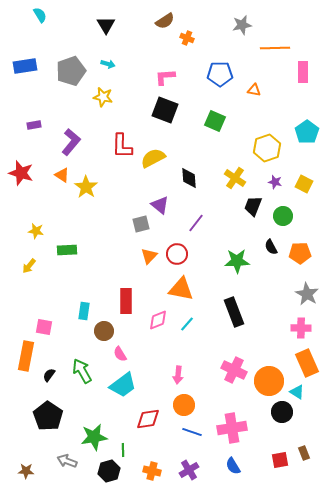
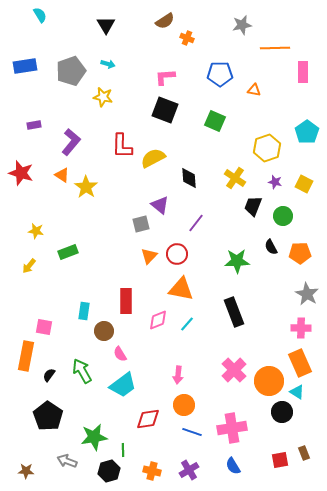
green rectangle at (67, 250): moved 1 px right, 2 px down; rotated 18 degrees counterclockwise
orange rectangle at (307, 363): moved 7 px left
pink cross at (234, 370): rotated 20 degrees clockwise
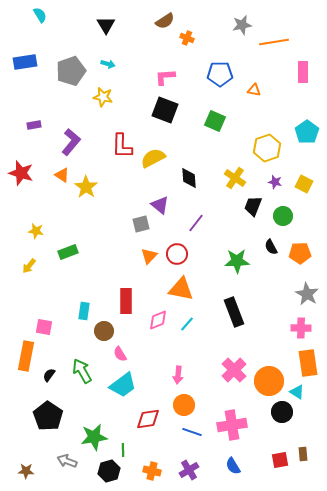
orange line at (275, 48): moved 1 px left, 6 px up; rotated 8 degrees counterclockwise
blue rectangle at (25, 66): moved 4 px up
orange rectangle at (300, 363): moved 8 px right; rotated 16 degrees clockwise
pink cross at (232, 428): moved 3 px up
brown rectangle at (304, 453): moved 1 px left, 1 px down; rotated 16 degrees clockwise
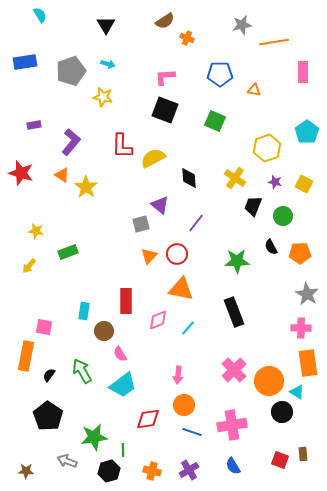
cyan line at (187, 324): moved 1 px right, 4 px down
red square at (280, 460): rotated 30 degrees clockwise
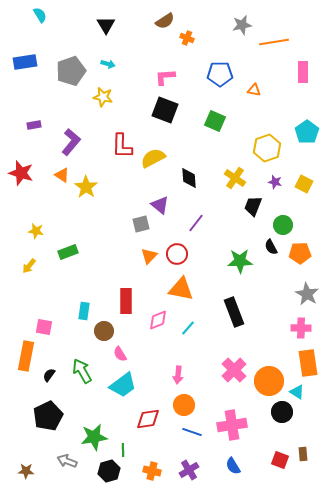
green circle at (283, 216): moved 9 px down
green star at (237, 261): moved 3 px right
black pentagon at (48, 416): rotated 12 degrees clockwise
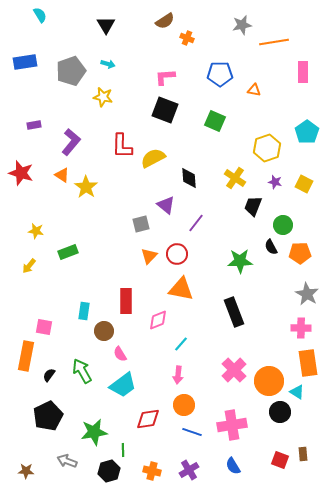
purple triangle at (160, 205): moved 6 px right
cyan line at (188, 328): moved 7 px left, 16 px down
black circle at (282, 412): moved 2 px left
green star at (94, 437): moved 5 px up
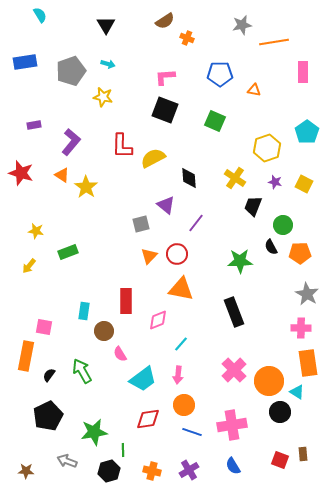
cyan trapezoid at (123, 385): moved 20 px right, 6 px up
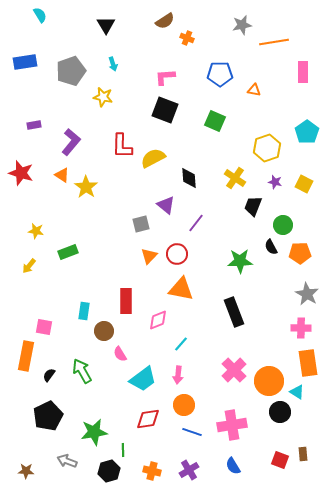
cyan arrow at (108, 64): moved 5 px right; rotated 56 degrees clockwise
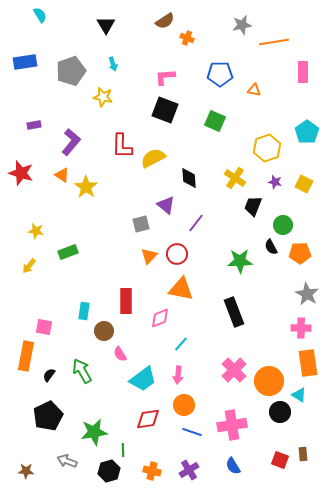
pink diamond at (158, 320): moved 2 px right, 2 px up
cyan triangle at (297, 392): moved 2 px right, 3 px down
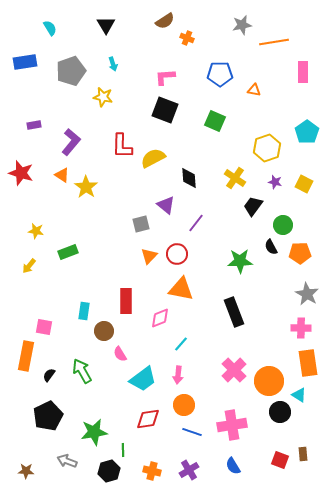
cyan semicircle at (40, 15): moved 10 px right, 13 px down
black trapezoid at (253, 206): rotated 15 degrees clockwise
